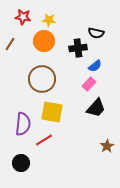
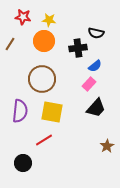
purple semicircle: moved 3 px left, 13 px up
black circle: moved 2 px right
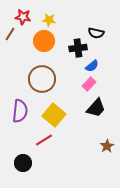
brown line: moved 10 px up
blue semicircle: moved 3 px left
yellow square: moved 2 px right, 3 px down; rotated 30 degrees clockwise
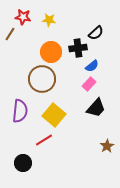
black semicircle: rotated 56 degrees counterclockwise
orange circle: moved 7 px right, 11 px down
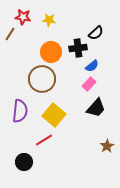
black circle: moved 1 px right, 1 px up
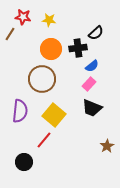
orange circle: moved 3 px up
black trapezoid: moved 4 px left; rotated 70 degrees clockwise
red line: rotated 18 degrees counterclockwise
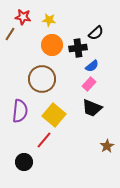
orange circle: moved 1 px right, 4 px up
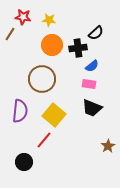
pink rectangle: rotated 56 degrees clockwise
brown star: moved 1 px right
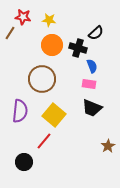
brown line: moved 1 px up
black cross: rotated 24 degrees clockwise
blue semicircle: rotated 72 degrees counterclockwise
red line: moved 1 px down
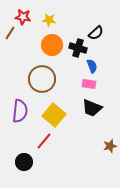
brown star: moved 2 px right; rotated 16 degrees clockwise
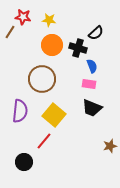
brown line: moved 1 px up
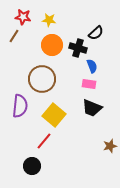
brown line: moved 4 px right, 4 px down
purple semicircle: moved 5 px up
black circle: moved 8 px right, 4 px down
